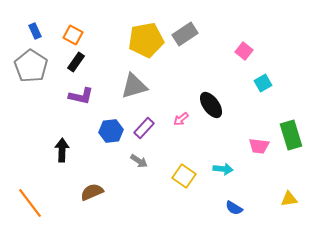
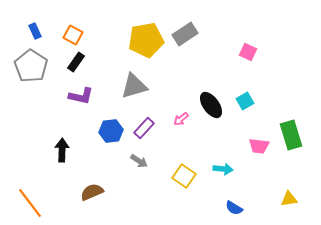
pink square: moved 4 px right, 1 px down; rotated 12 degrees counterclockwise
cyan square: moved 18 px left, 18 px down
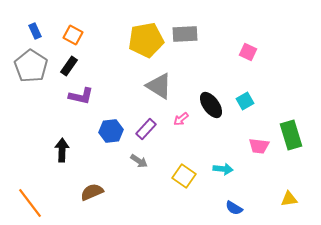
gray rectangle: rotated 30 degrees clockwise
black rectangle: moved 7 px left, 4 px down
gray triangle: moved 25 px right; rotated 48 degrees clockwise
purple rectangle: moved 2 px right, 1 px down
